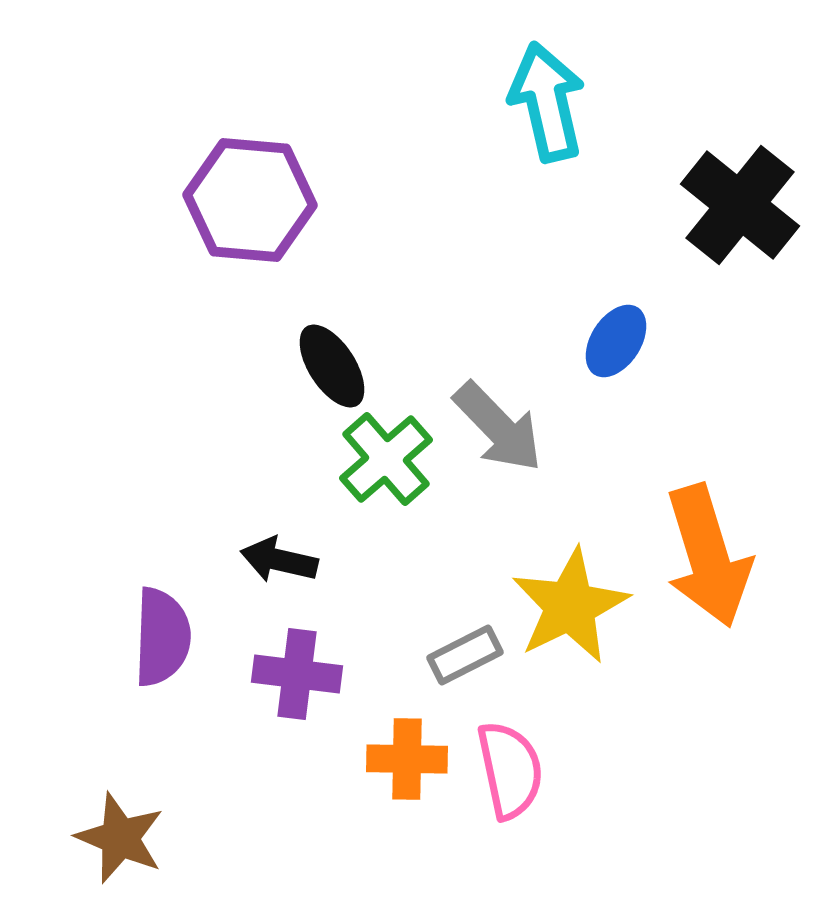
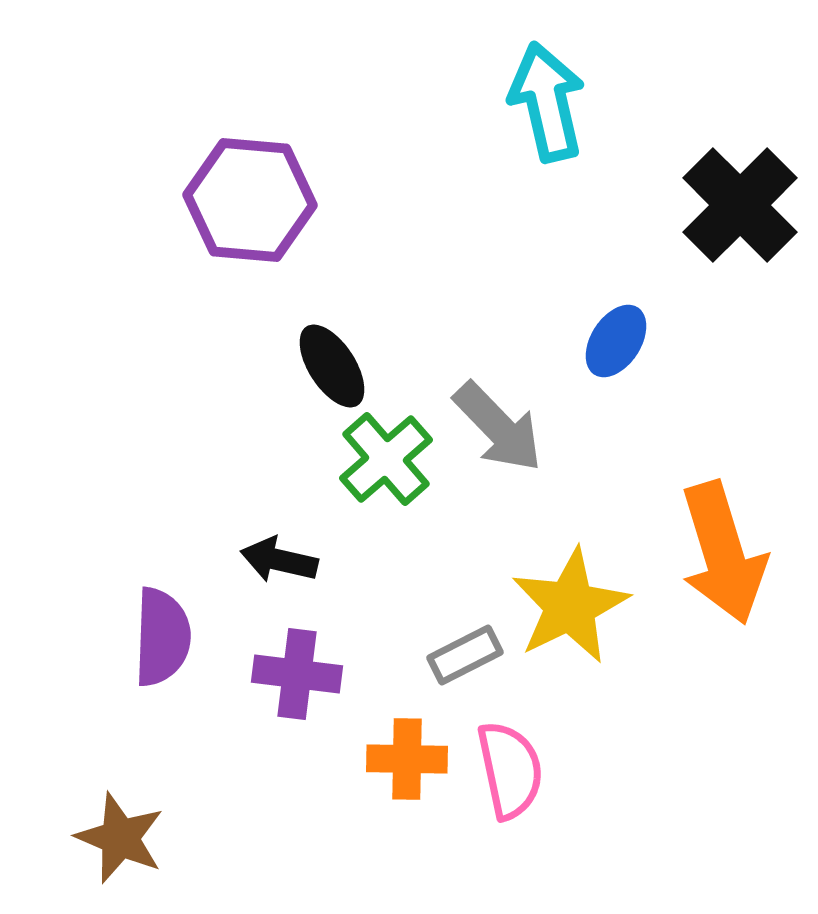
black cross: rotated 6 degrees clockwise
orange arrow: moved 15 px right, 3 px up
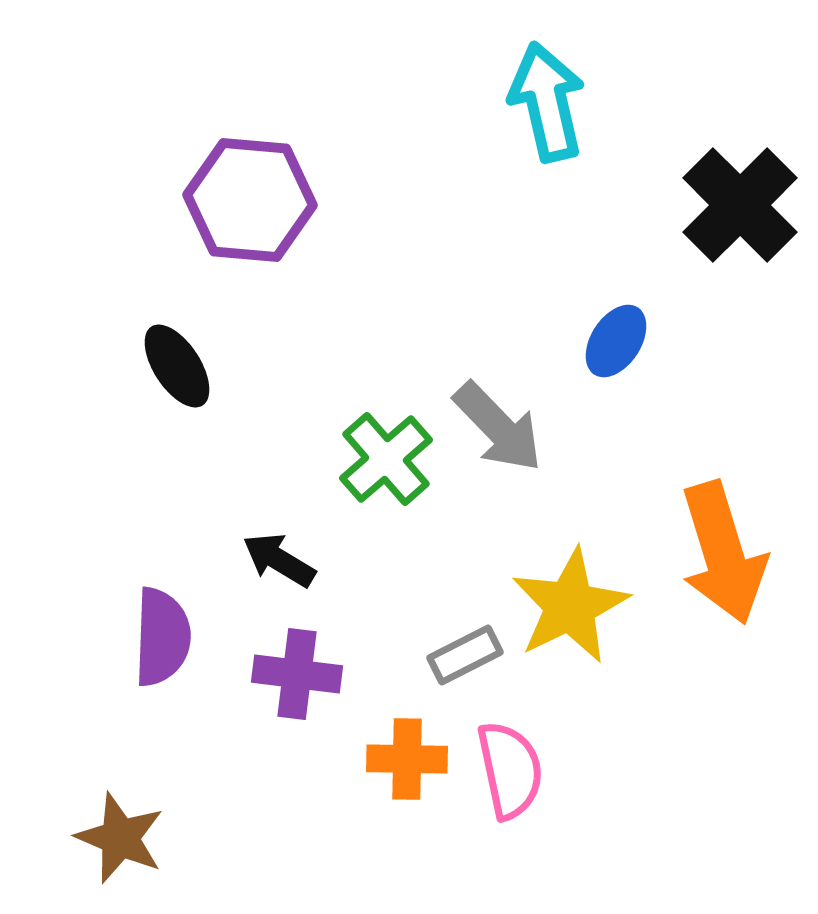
black ellipse: moved 155 px left
black arrow: rotated 18 degrees clockwise
